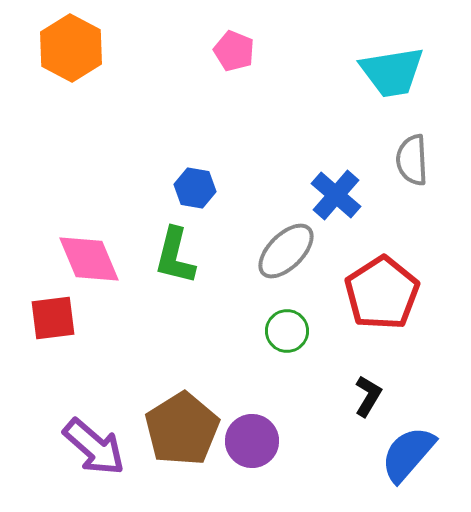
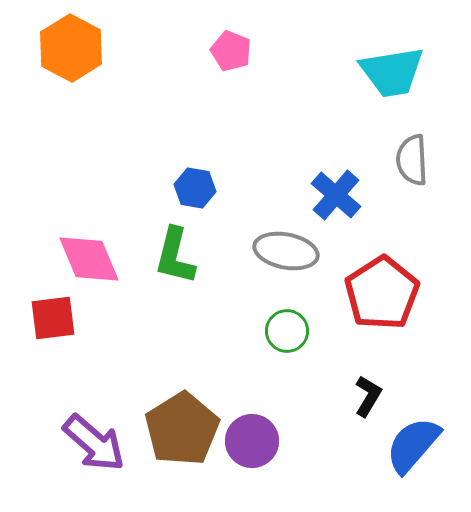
pink pentagon: moved 3 px left
gray ellipse: rotated 56 degrees clockwise
purple arrow: moved 4 px up
blue semicircle: moved 5 px right, 9 px up
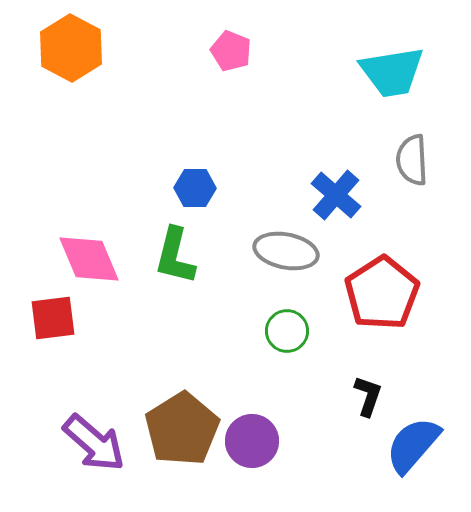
blue hexagon: rotated 9 degrees counterclockwise
black L-shape: rotated 12 degrees counterclockwise
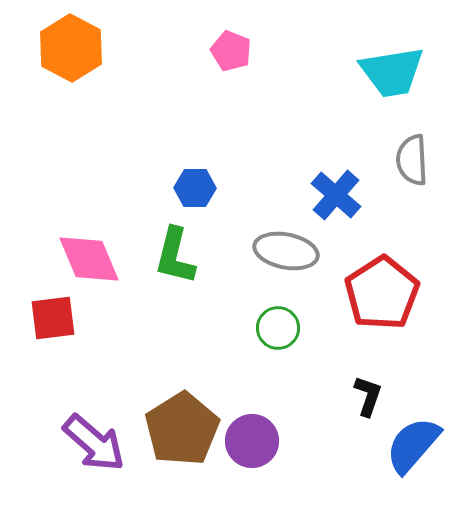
green circle: moved 9 px left, 3 px up
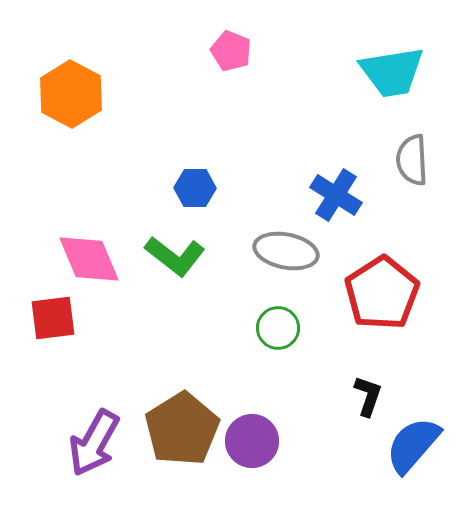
orange hexagon: moved 46 px down
blue cross: rotated 9 degrees counterclockwise
green L-shape: rotated 66 degrees counterclockwise
purple arrow: rotated 78 degrees clockwise
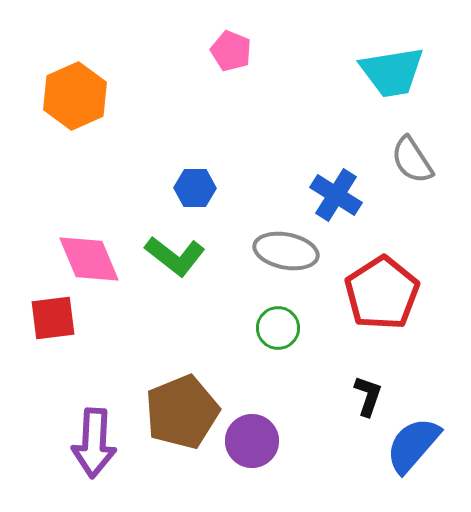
orange hexagon: moved 4 px right, 2 px down; rotated 8 degrees clockwise
gray semicircle: rotated 30 degrees counterclockwise
brown pentagon: moved 17 px up; rotated 10 degrees clockwise
purple arrow: rotated 26 degrees counterclockwise
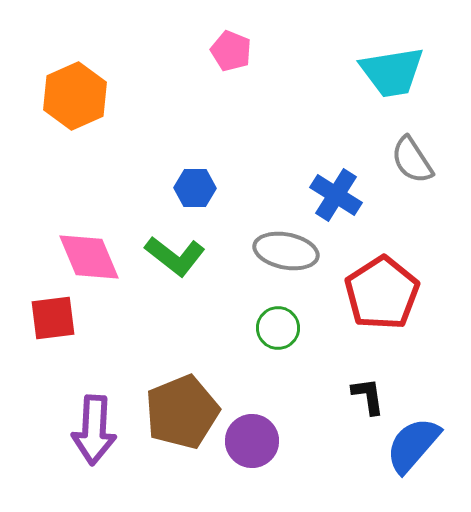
pink diamond: moved 2 px up
black L-shape: rotated 27 degrees counterclockwise
purple arrow: moved 13 px up
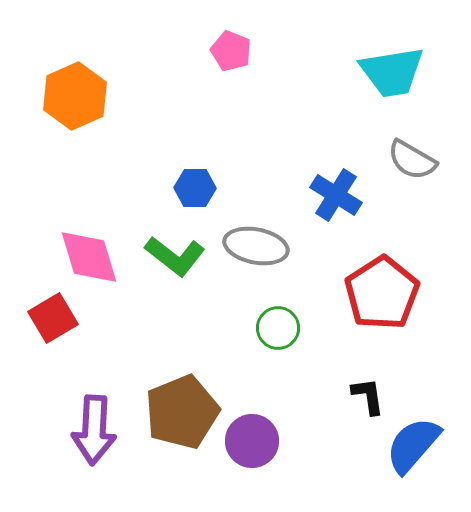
gray semicircle: rotated 27 degrees counterclockwise
gray ellipse: moved 30 px left, 5 px up
pink diamond: rotated 6 degrees clockwise
red square: rotated 24 degrees counterclockwise
